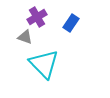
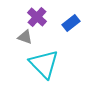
purple cross: rotated 18 degrees counterclockwise
blue rectangle: rotated 18 degrees clockwise
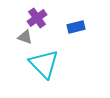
purple cross: moved 1 px down; rotated 12 degrees clockwise
blue rectangle: moved 5 px right, 4 px down; rotated 24 degrees clockwise
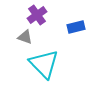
purple cross: moved 3 px up
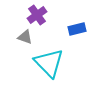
blue rectangle: moved 1 px right, 2 px down
cyan triangle: moved 5 px right, 1 px up
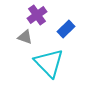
blue rectangle: moved 11 px left; rotated 30 degrees counterclockwise
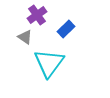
gray triangle: rotated 14 degrees clockwise
cyan triangle: rotated 20 degrees clockwise
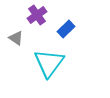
gray triangle: moved 9 px left, 1 px down
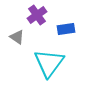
blue rectangle: rotated 36 degrees clockwise
gray triangle: moved 1 px right, 1 px up
